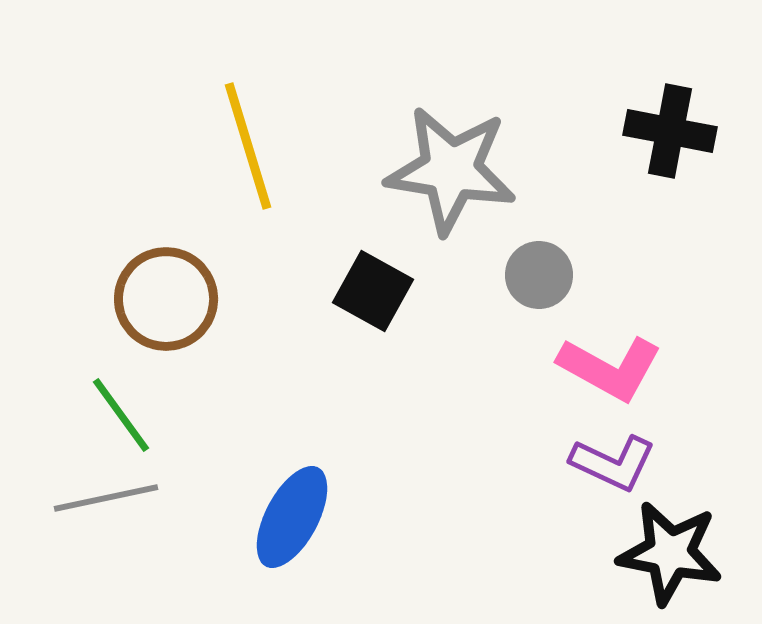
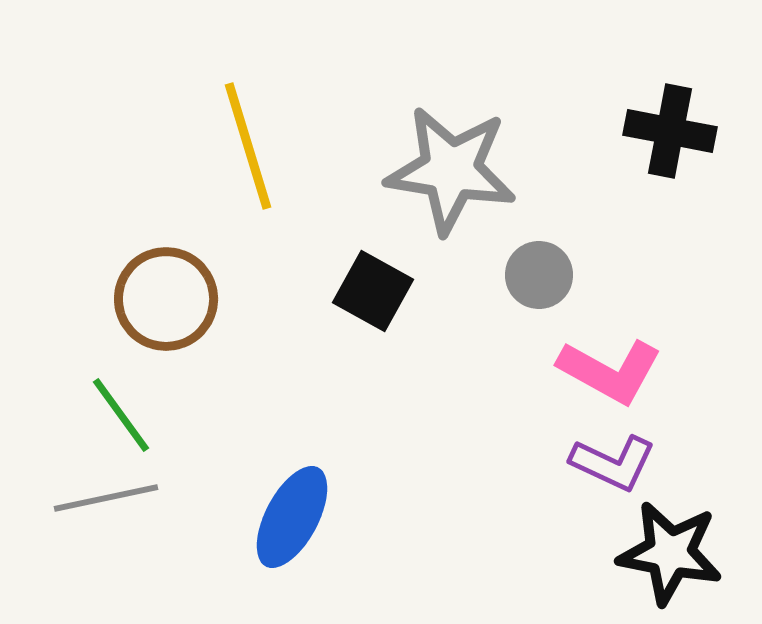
pink L-shape: moved 3 px down
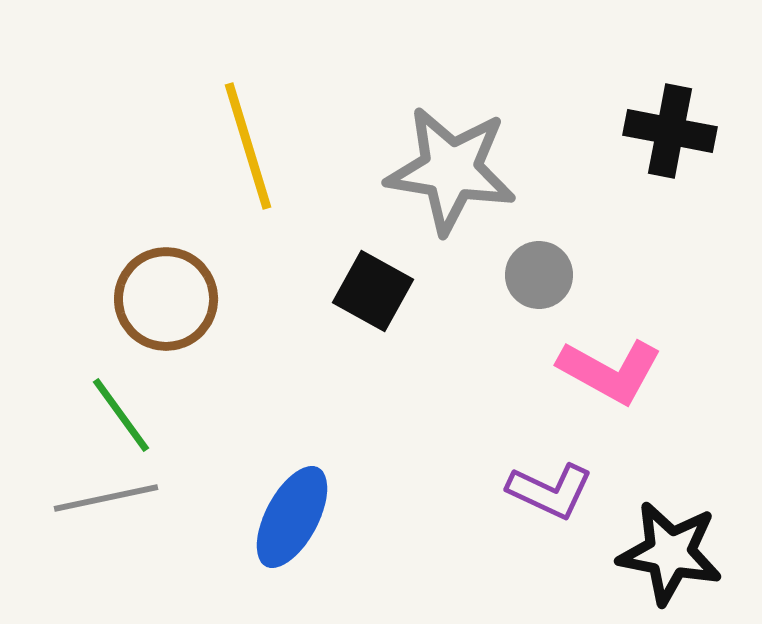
purple L-shape: moved 63 px left, 28 px down
